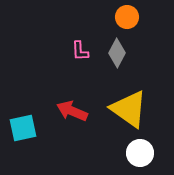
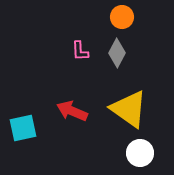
orange circle: moved 5 px left
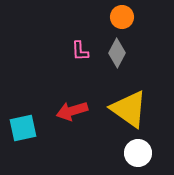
red arrow: rotated 40 degrees counterclockwise
white circle: moved 2 px left
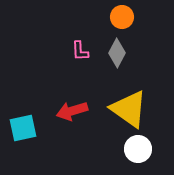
white circle: moved 4 px up
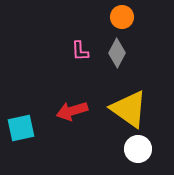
cyan square: moved 2 px left
